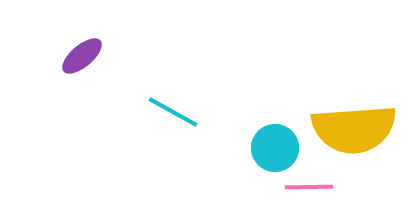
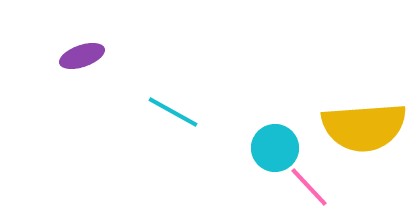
purple ellipse: rotated 21 degrees clockwise
yellow semicircle: moved 10 px right, 2 px up
pink line: rotated 48 degrees clockwise
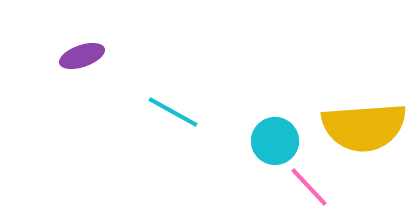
cyan circle: moved 7 px up
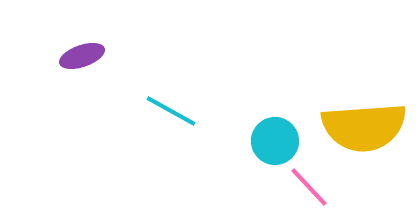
cyan line: moved 2 px left, 1 px up
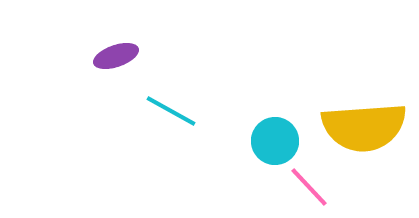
purple ellipse: moved 34 px right
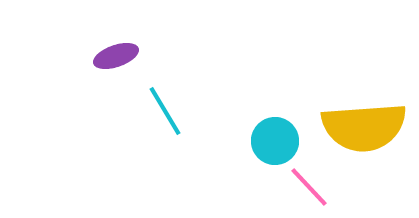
cyan line: moved 6 px left; rotated 30 degrees clockwise
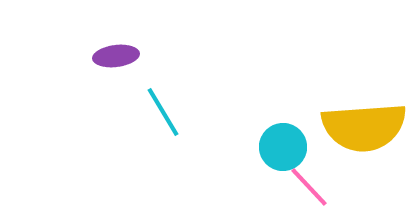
purple ellipse: rotated 12 degrees clockwise
cyan line: moved 2 px left, 1 px down
cyan circle: moved 8 px right, 6 px down
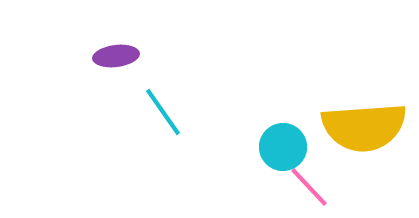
cyan line: rotated 4 degrees counterclockwise
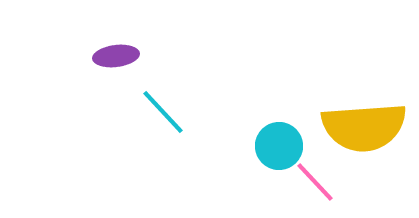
cyan line: rotated 8 degrees counterclockwise
cyan circle: moved 4 px left, 1 px up
pink line: moved 6 px right, 5 px up
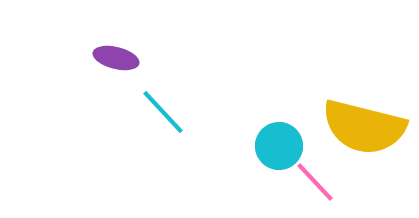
purple ellipse: moved 2 px down; rotated 21 degrees clockwise
yellow semicircle: rotated 18 degrees clockwise
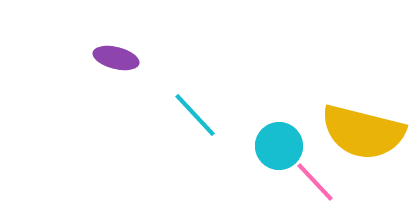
cyan line: moved 32 px right, 3 px down
yellow semicircle: moved 1 px left, 5 px down
